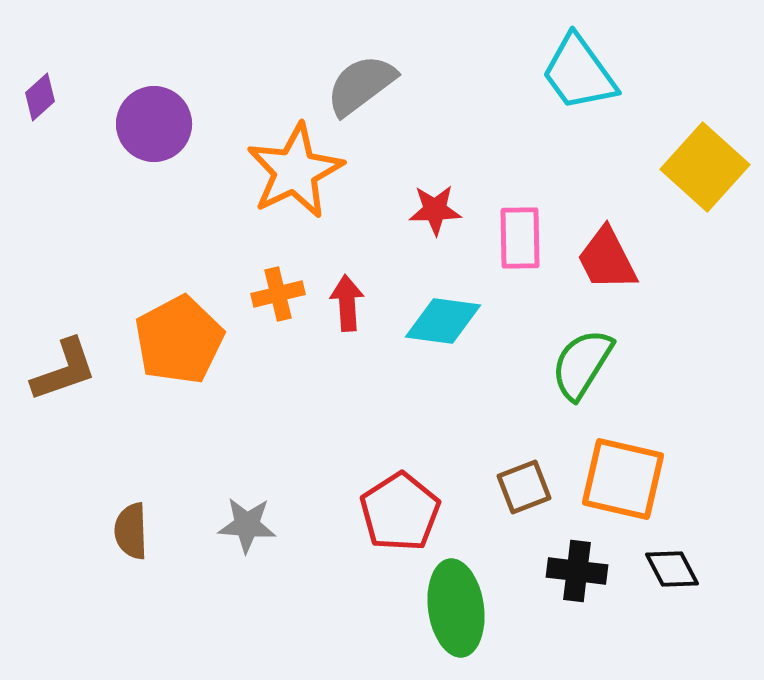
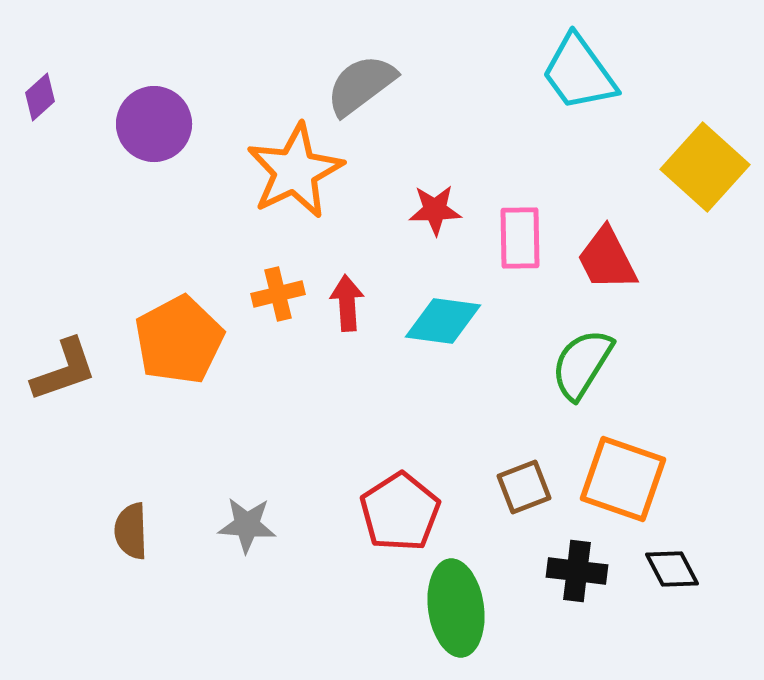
orange square: rotated 6 degrees clockwise
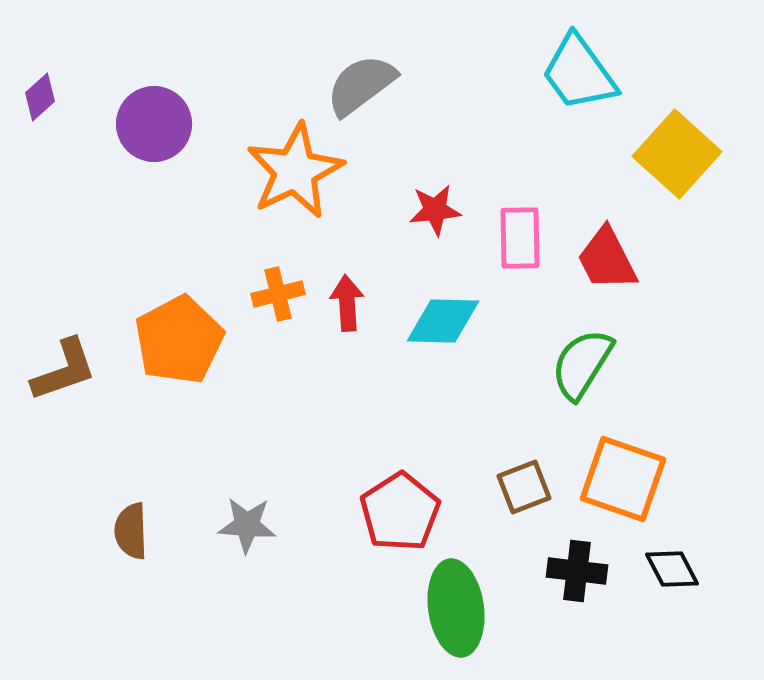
yellow square: moved 28 px left, 13 px up
red star: rotated 4 degrees counterclockwise
cyan diamond: rotated 6 degrees counterclockwise
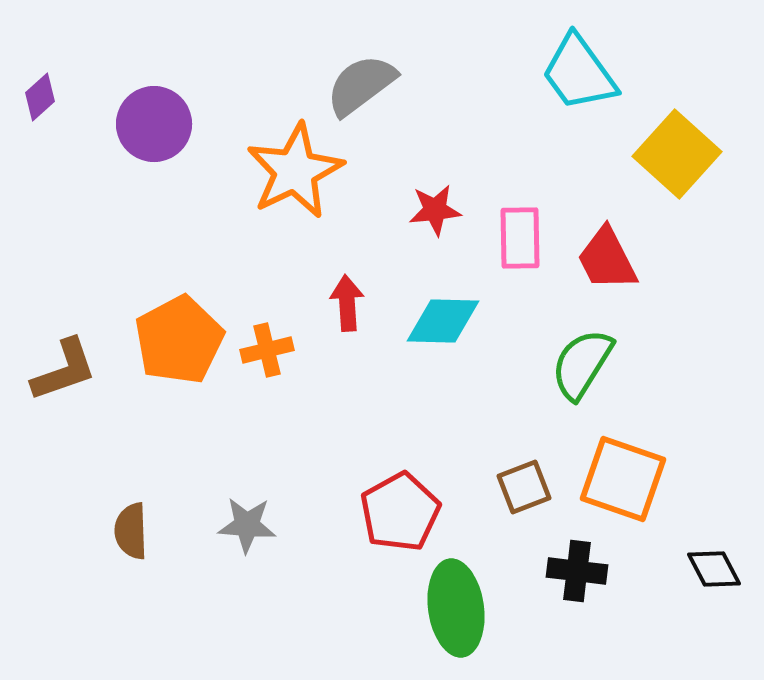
orange cross: moved 11 px left, 56 px down
red pentagon: rotated 4 degrees clockwise
black diamond: moved 42 px right
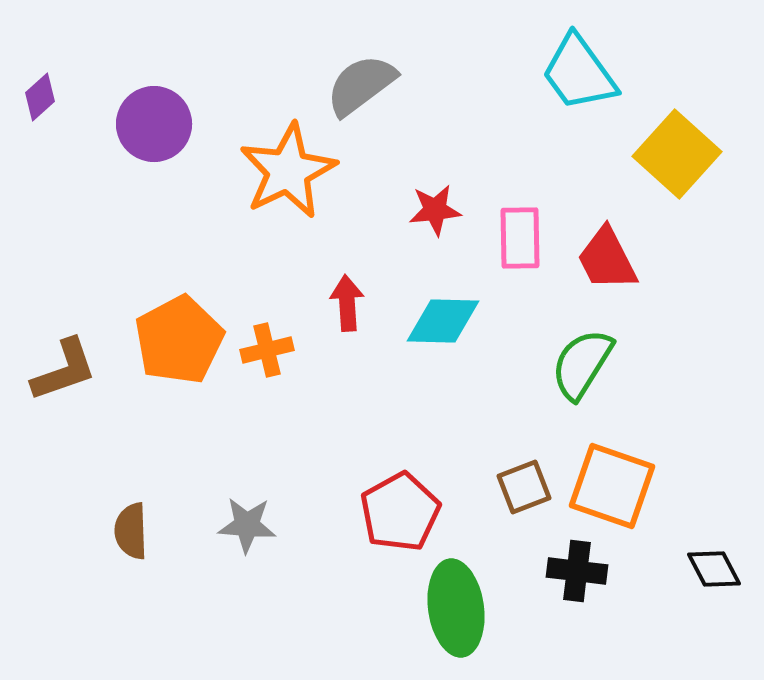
orange star: moved 7 px left
orange square: moved 11 px left, 7 px down
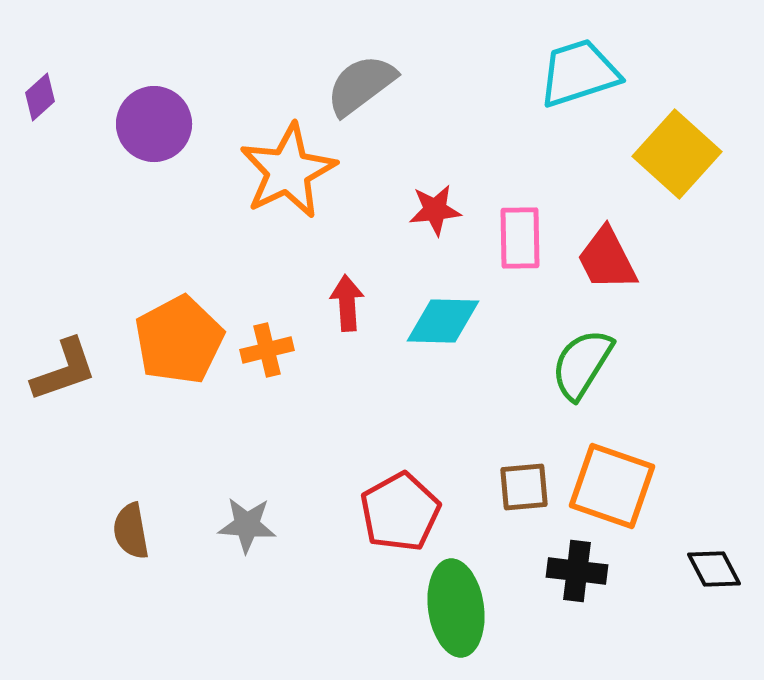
cyan trapezoid: rotated 108 degrees clockwise
brown square: rotated 16 degrees clockwise
brown semicircle: rotated 8 degrees counterclockwise
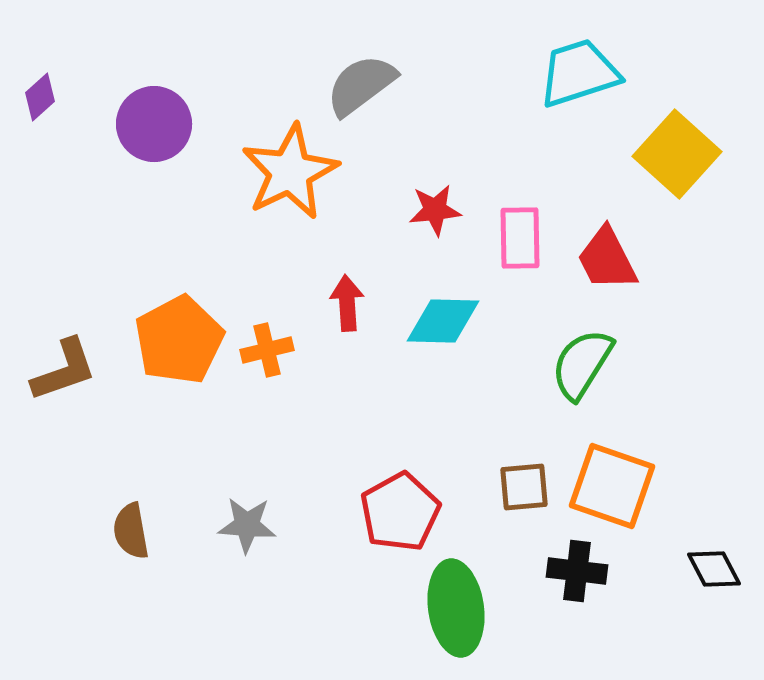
orange star: moved 2 px right, 1 px down
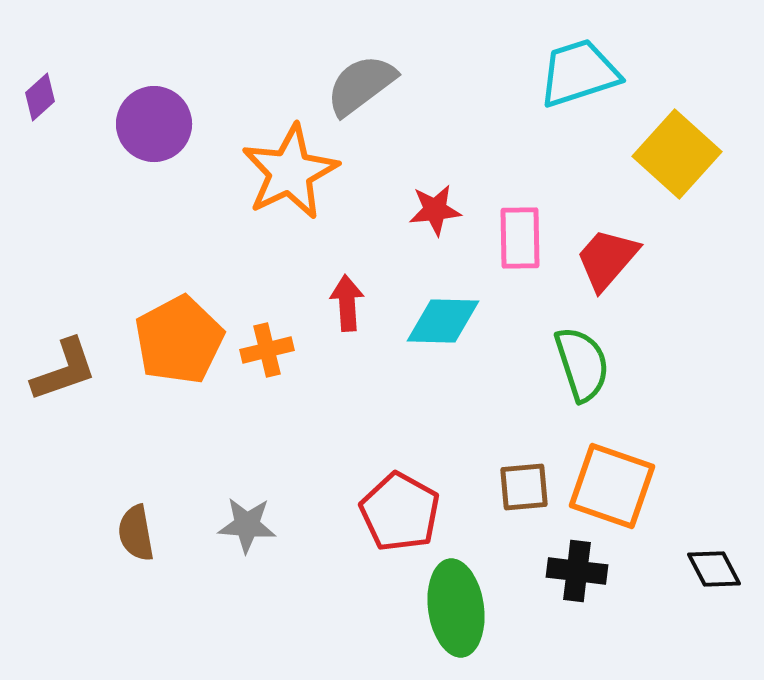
red trapezoid: rotated 68 degrees clockwise
green semicircle: rotated 130 degrees clockwise
red pentagon: rotated 14 degrees counterclockwise
brown semicircle: moved 5 px right, 2 px down
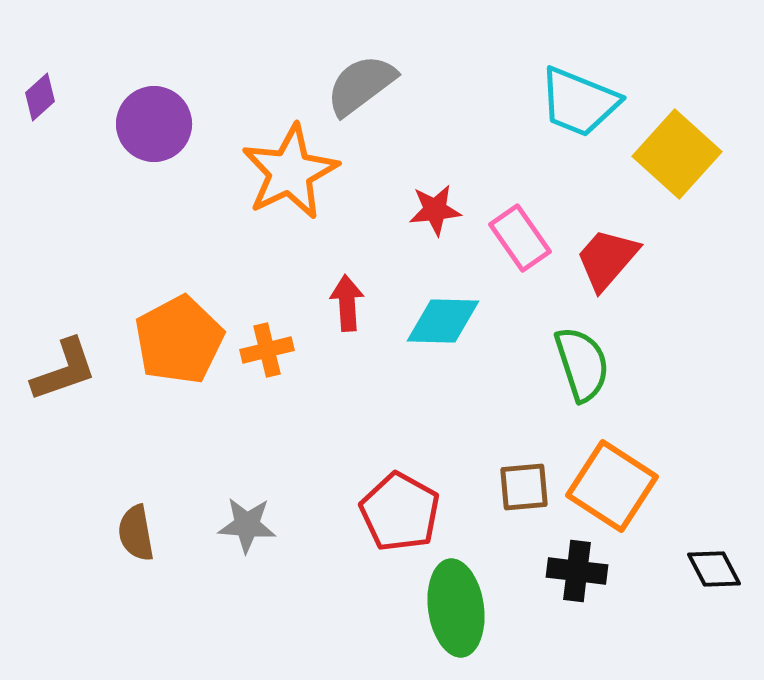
cyan trapezoid: moved 29 px down; rotated 140 degrees counterclockwise
pink rectangle: rotated 34 degrees counterclockwise
orange square: rotated 14 degrees clockwise
